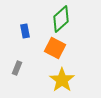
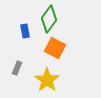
green diamond: moved 12 px left; rotated 12 degrees counterclockwise
yellow star: moved 15 px left
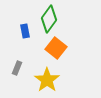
orange square: moved 1 px right; rotated 10 degrees clockwise
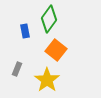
orange square: moved 2 px down
gray rectangle: moved 1 px down
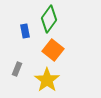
orange square: moved 3 px left
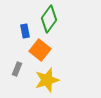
orange square: moved 13 px left
yellow star: rotated 20 degrees clockwise
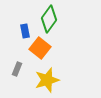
orange square: moved 2 px up
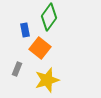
green diamond: moved 2 px up
blue rectangle: moved 1 px up
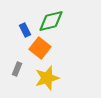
green diamond: moved 2 px right, 4 px down; rotated 40 degrees clockwise
blue rectangle: rotated 16 degrees counterclockwise
yellow star: moved 2 px up
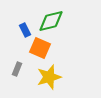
orange square: rotated 15 degrees counterclockwise
yellow star: moved 2 px right, 1 px up
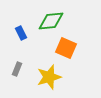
green diamond: rotated 8 degrees clockwise
blue rectangle: moved 4 px left, 3 px down
orange square: moved 26 px right
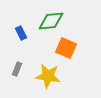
yellow star: moved 1 px left, 1 px up; rotated 25 degrees clockwise
